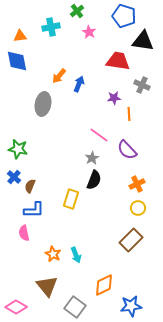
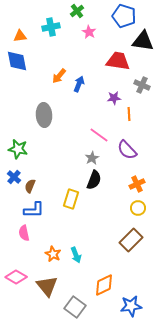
gray ellipse: moved 1 px right, 11 px down; rotated 15 degrees counterclockwise
pink diamond: moved 30 px up
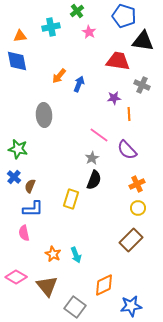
blue L-shape: moved 1 px left, 1 px up
